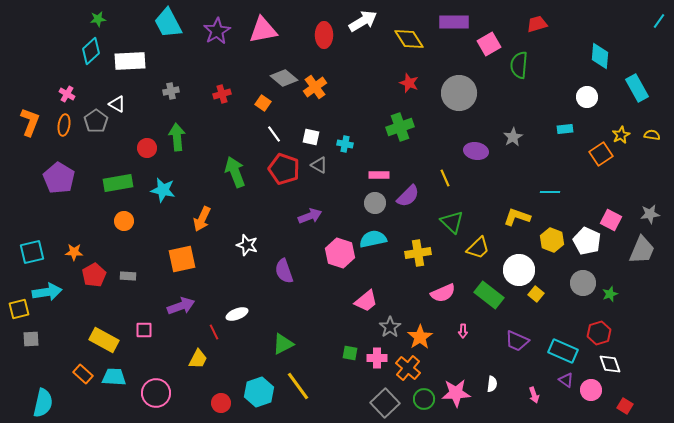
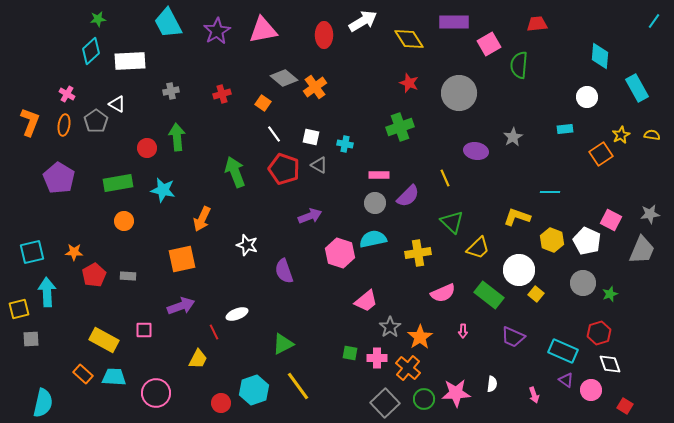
cyan line at (659, 21): moved 5 px left
red trapezoid at (537, 24): rotated 10 degrees clockwise
cyan arrow at (47, 292): rotated 84 degrees counterclockwise
purple trapezoid at (517, 341): moved 4 px left, 4 px up
cyan hexagon at (259, 392): moved 5 px left, 2 px up
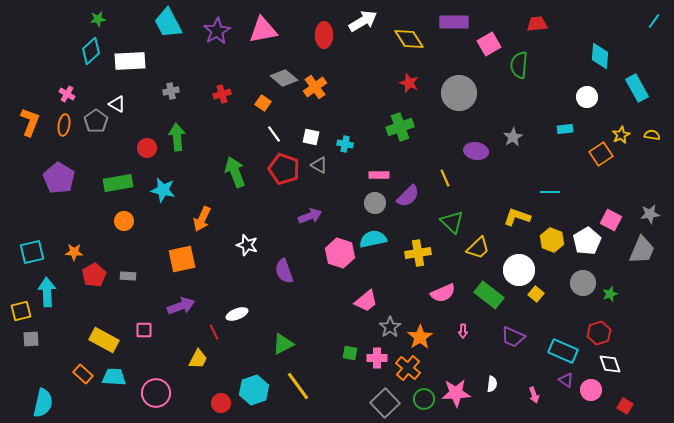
white pentagon at (587, 241): rotated 16 degrees clockwise
yellow square at (19, 309): moved 2 px right, 2 px down
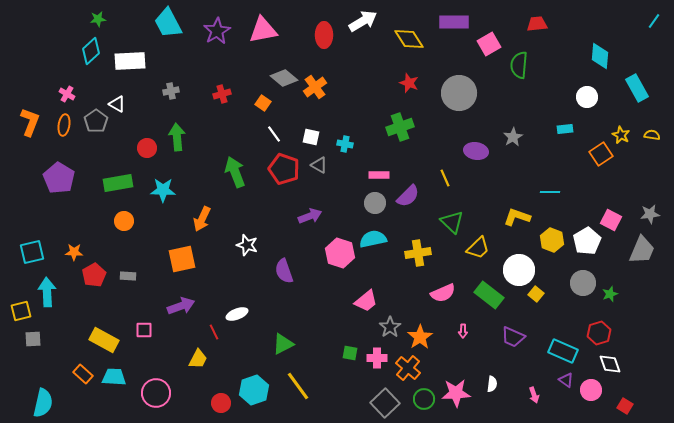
yellow star at (621, 135): rotated 18 degrees counterclockwise
cyan star at (163, 190): rotated 10 degrees counterclockwise
gray square at (31, 339): moved 2 px right
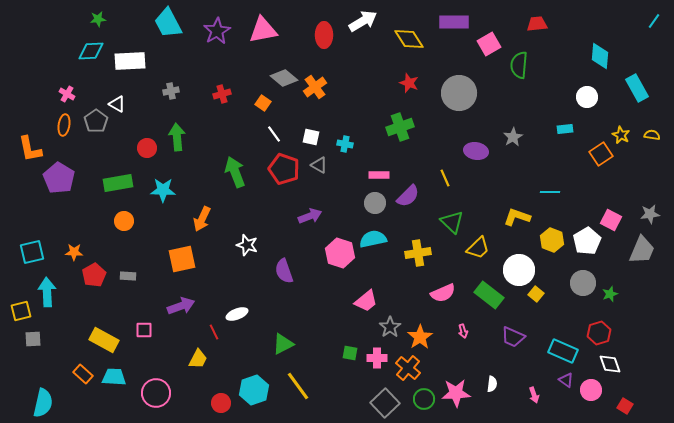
cyan diamond at (91, 51): rotated 40 degrees clockwise
orange L-shape at (30, 122): moved 27 px down; rotated 148 degrees clockwise
pink arrow at (463, 331): rotated 16 degrees counterclockwise
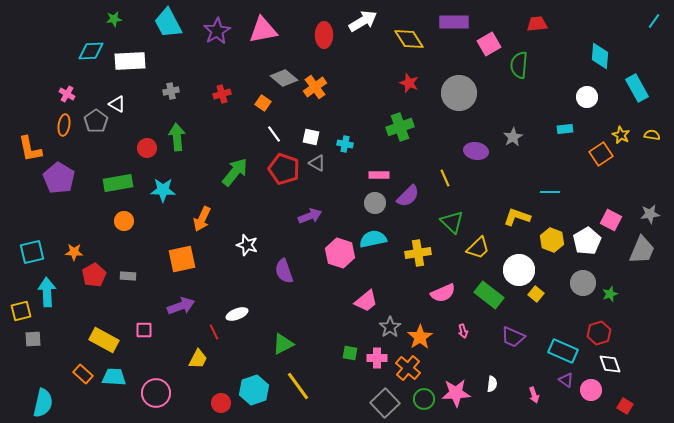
green star at (98, 19): moved 16 px right
gray triangle at (319, 165): moved 2 px left, 2 px up
green arrow at (235, 172): rotated 60 degrees clockwise
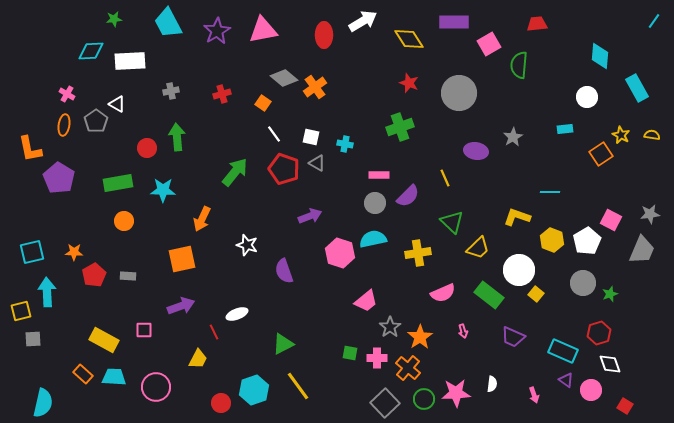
pink circle at (156, 393): moved 6 px up
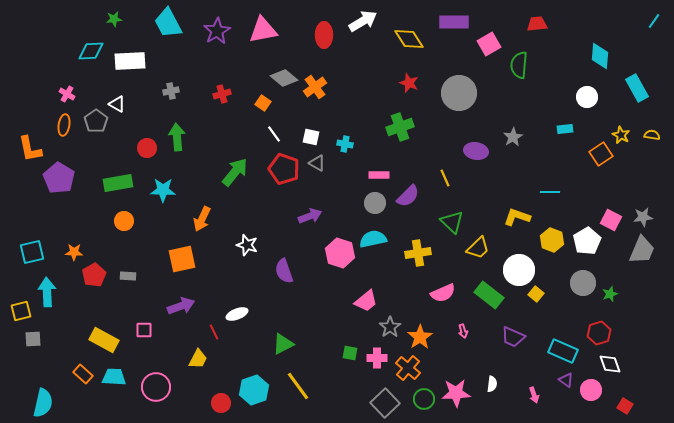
gray star at (650, 214): moved 7 px left, 3 px down
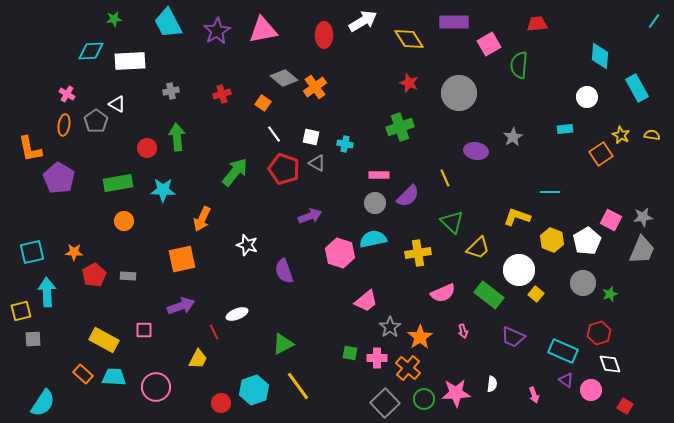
cyan semicircle at (43, 403): rotated 20 degrees clockwise
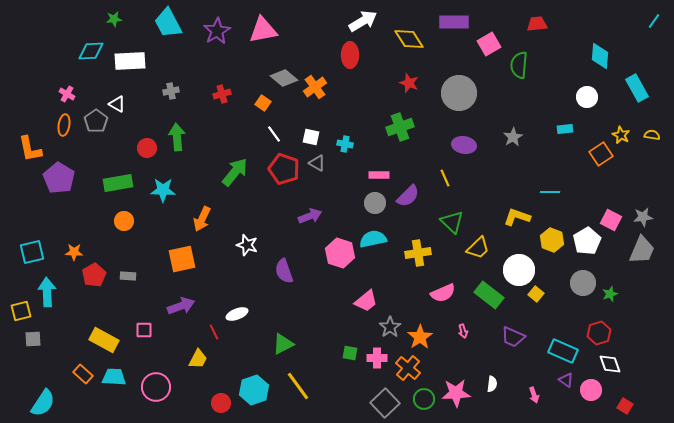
red ellipse at (324, 35): moved 26 px right, 20 px down
purple ellipse at (476, 151): moved 12 px left, 6 px up
